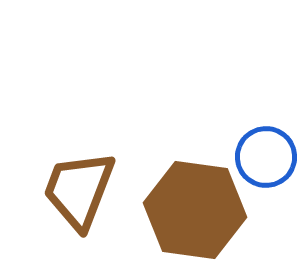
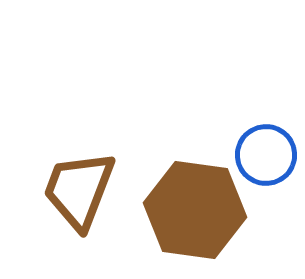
blue circle: moved 2 px up
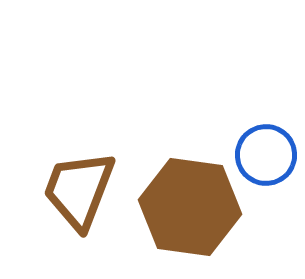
brown hexagon: moved 5 px left, 3 px up
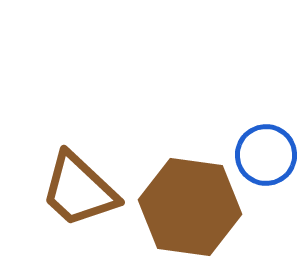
brown trapezoid: rotated 68 degrees counterclockwise
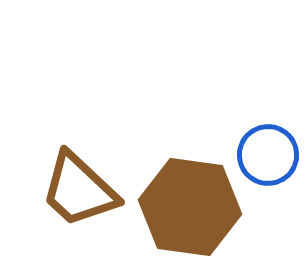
blue circle: moved 2 px right
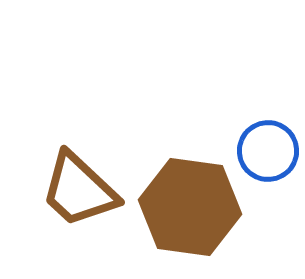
blue circle: moved 4 px up
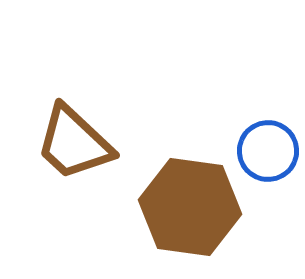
brown trapezoid: moved 5 px left, 47 px up
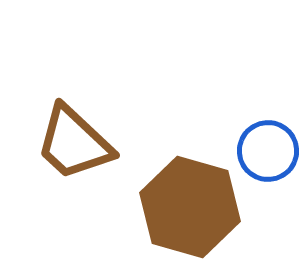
brown hexagon: rotated 8 degrees clockwise
